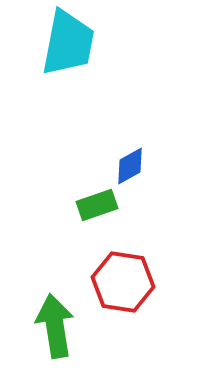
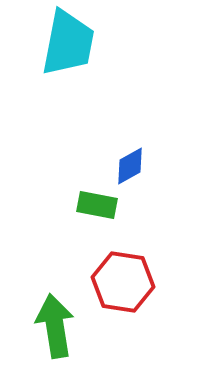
green rectangle: rotated 30 degrees clockwise
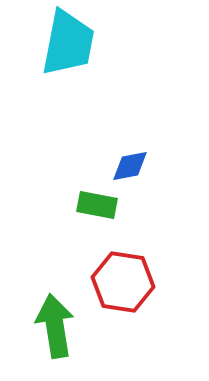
blue diamond: rotated 18 degrees clockwise
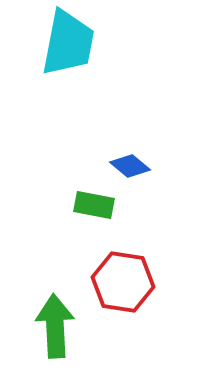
blue diamond: rotated 51 degrees clockwise
green rectangle: moved 3 px left
green arrow: rotated 6 degrees clockwise
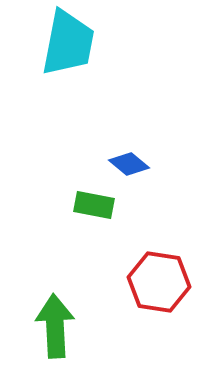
blue diamond: moved 1 px left, 2 px up
red hexagon: moved 36 px right
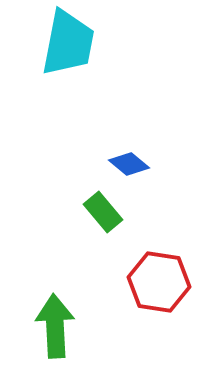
green rectangle: moved 9 px right, 7 px down; rotated 39 degrees clockwise
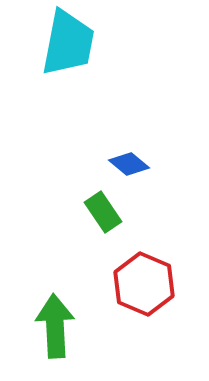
green rectangle: rotated 6 degrees clockwise
red hexagon: moved 15 px left, 2 px down; rotated 14 degrees clockwise
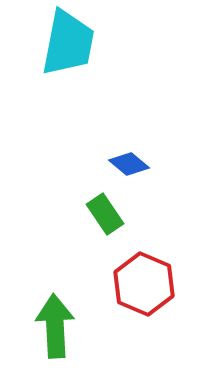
green rectangle: moved 2 px right, 2 px down
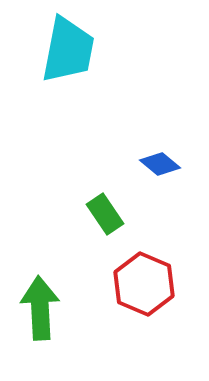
cyan trapezoid: moved 7 px down
blue diamond: moved 31 px right
green arrow: moved 15 px left, 18 px up
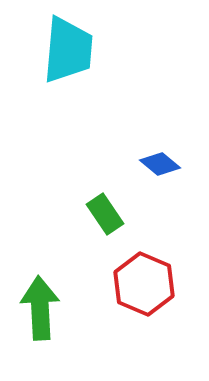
cyan trapezoid: rotated 6 degrees counterclockwise
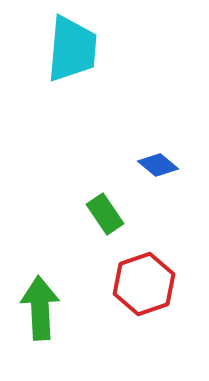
cyan trapezoid: moved 4 px right, 1 px up
blue diamond: moved 2 px left, 1 px down
red hexagon: rotated 18 degrees clockwise
